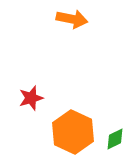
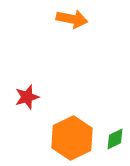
red star: moved 4 px left, 1 px up
orange hexagon: moved 1 px left, 6 px down; rotated 9 degrees clockwise
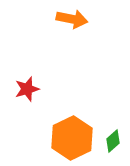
red star: moved 8 px up
green diamond: moved 2 px left, 2 px down; rotated 15 degrees counterclockwise
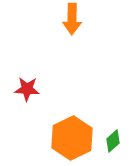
orange arrow: rotated 80 degrees clockwise
red star: rotated 20 degrees clockwise
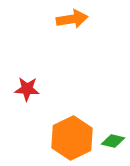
orange arrow: rotated 100 degrees counterclockwise
green diamond: rotated 55 degrees clockwise
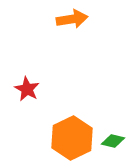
red star: rotated 25 degrees clockwise
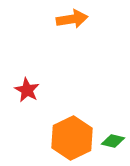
red star: moved 1 px down
